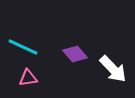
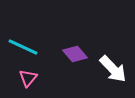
pink triangle: rotated 42 degrees counterclockwise
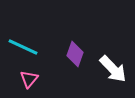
purple diamond: rotated 60 degrees clockwise
pink triangle: moved 1 px right, 1 px down
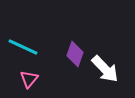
white arrow: moved 8 px left
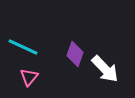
pink triangle: moved 2 px up
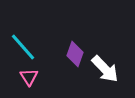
cyan line: rotated 24 degrees clockwise
pink triangle: rotated 12 degrees counterclockwise
